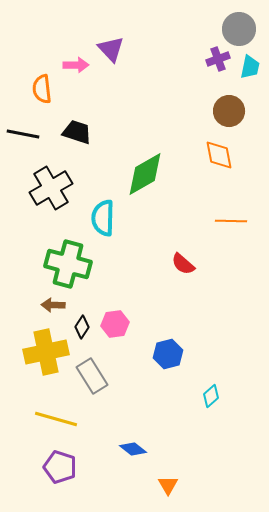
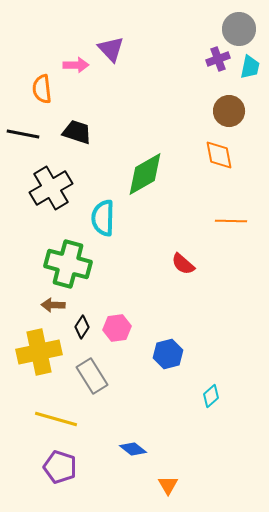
pink hexagon: moved 2 px right, 4 px down
yellow cross: moved 7 px left
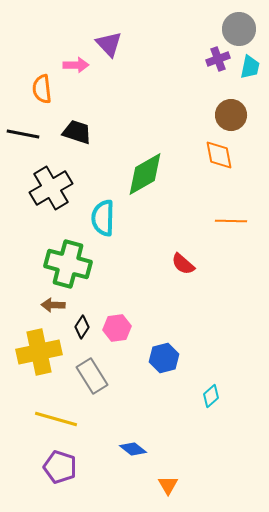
purple triangle: moved 2 px left, 5 px up
brown circle: moved 2 px right, 4 px down
blue hexagon: moved 4 px left, 4 px down
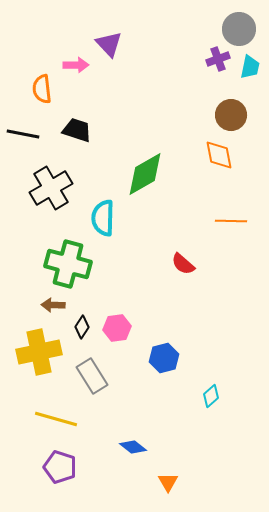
black trapezoid: moved 2 px up
blue diamond: moved 2 px up
orange triangle: moved 3 px up
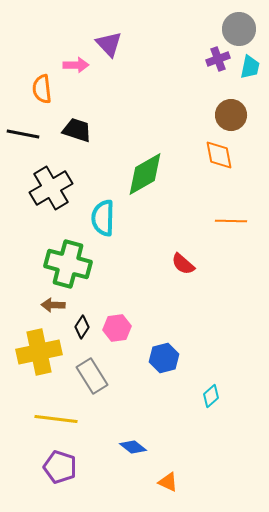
yellow line: rotated 9 degrees counterclockwise
orange triangle: rotated 35 degrees counterclockwise
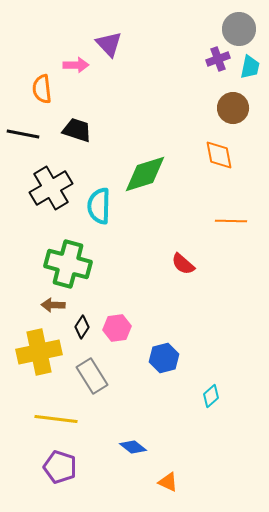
brown circle: moved 2 px right, 7 px up
green diamond: rotated 12 degrees clockwise
cyan semicircle: moved 4 px left, 12 px up
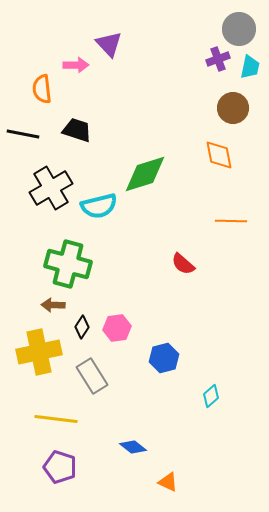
cyan semicircle: rotated 105 degrees counterclockwise
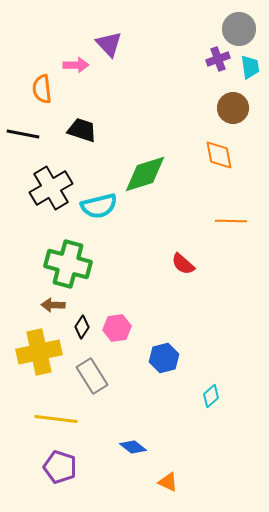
cyan trapezoid: rotated 20 degrees counterclockwise
black trapezoid: moved 5 px right
